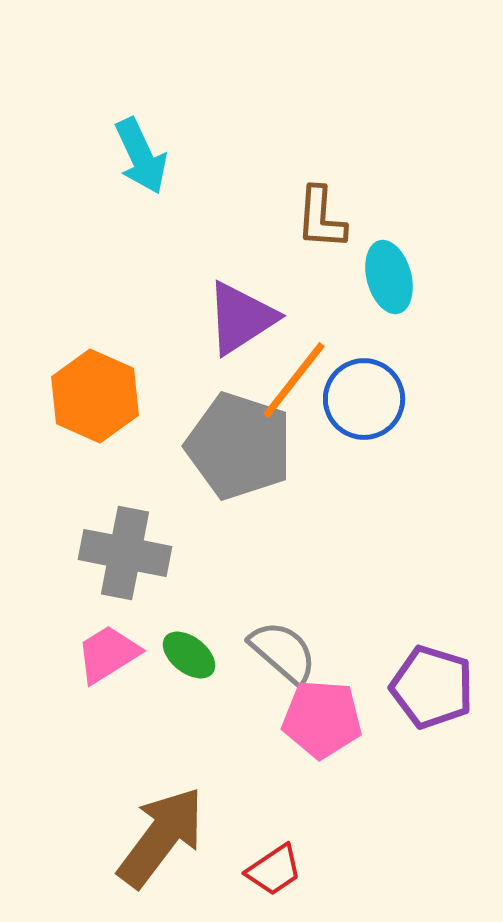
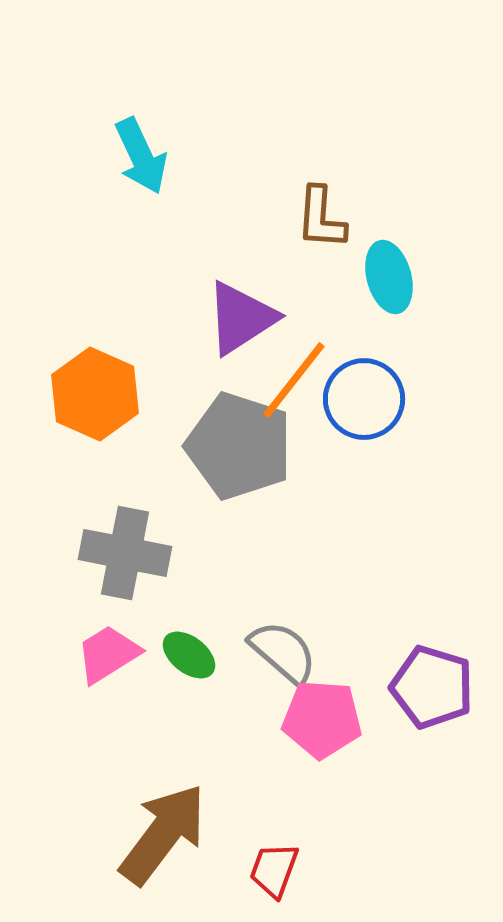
orange hexagon: moved 2 px up
brown arrow: moved 2 px right, 3 px up
red trapezoid: rotated 144 degrees clockwise
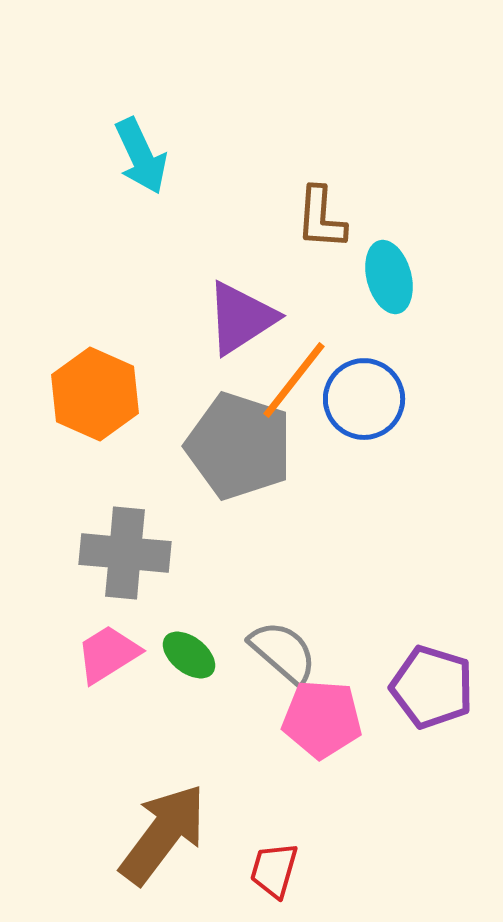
gray cross: rotated 6 degrees counterclockwise
red trapezoid: rotated 4 degrees counterclockwise
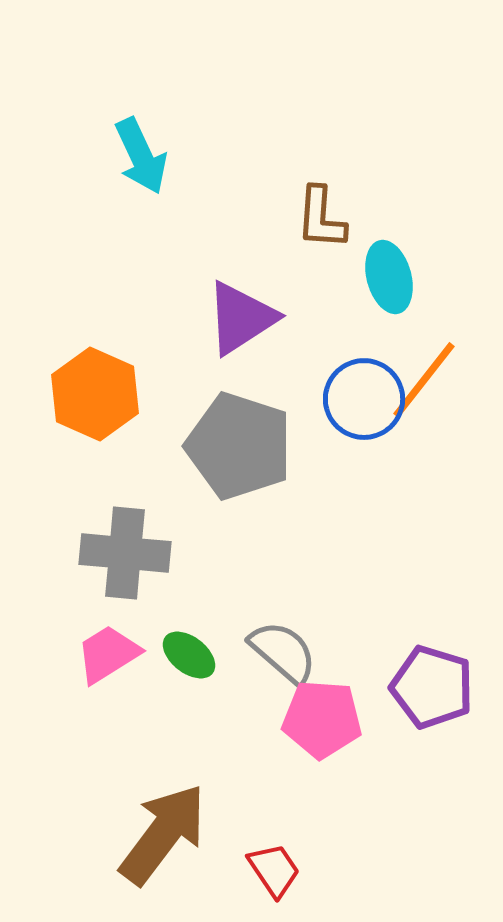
orange line: moved 130 px right
red trapezoid: rotated 130 degrees clockwise
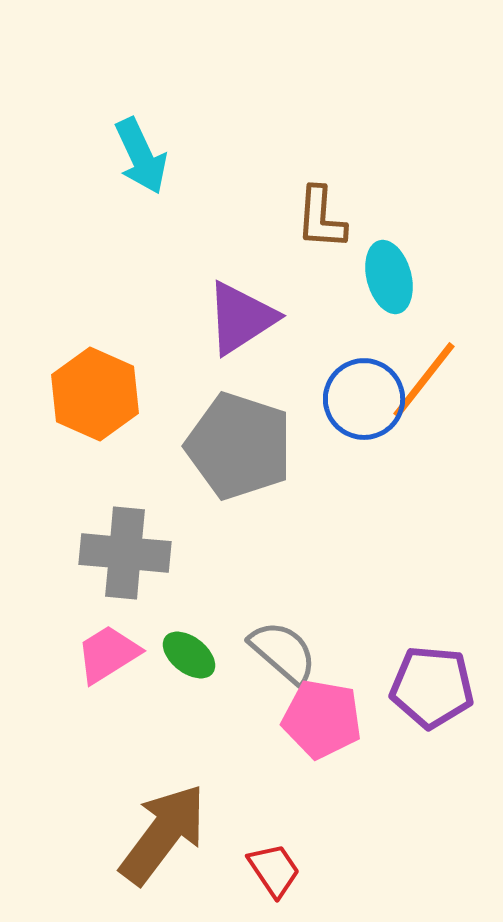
purple pentagon: rotated 12 degrees counterclockwise
pink pentagon: rotated 6 degrees clockwise
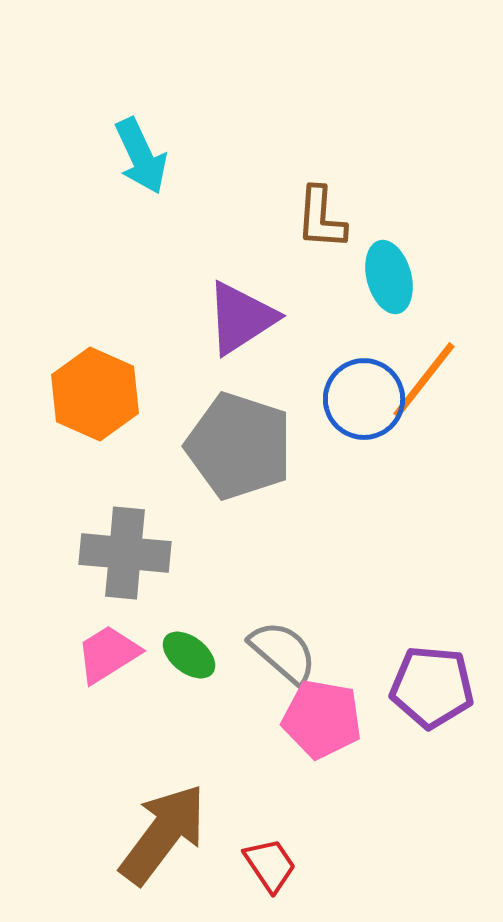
red trapezoid: moved 4 px left, 5 px up
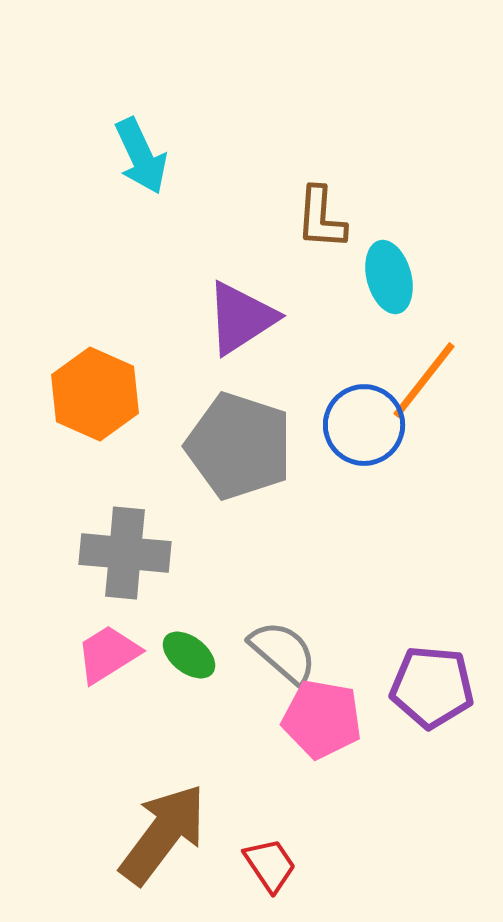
blue circle: moved 26 px down
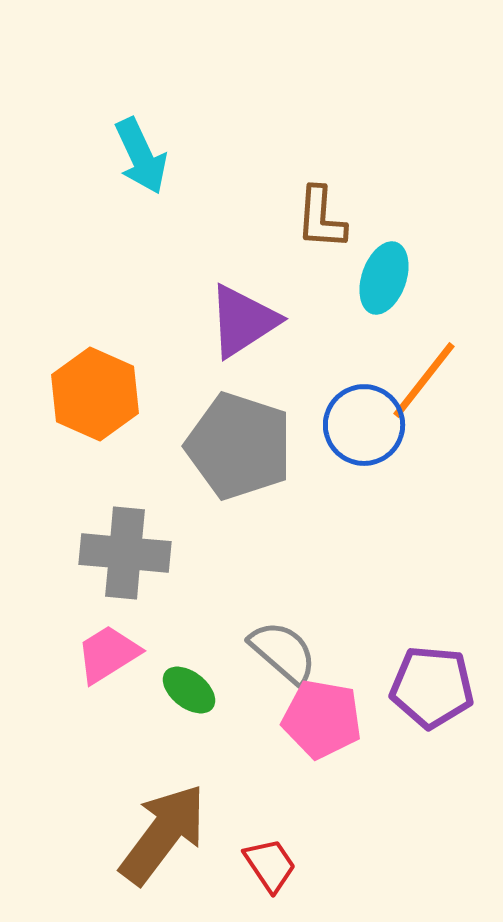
cyan ellipse: moved 5 px left, 1 px down; rotated 34 degrees clockwise
purple triangle: moved 2 px right, 3 px down
green ellipse: moved 35 px down
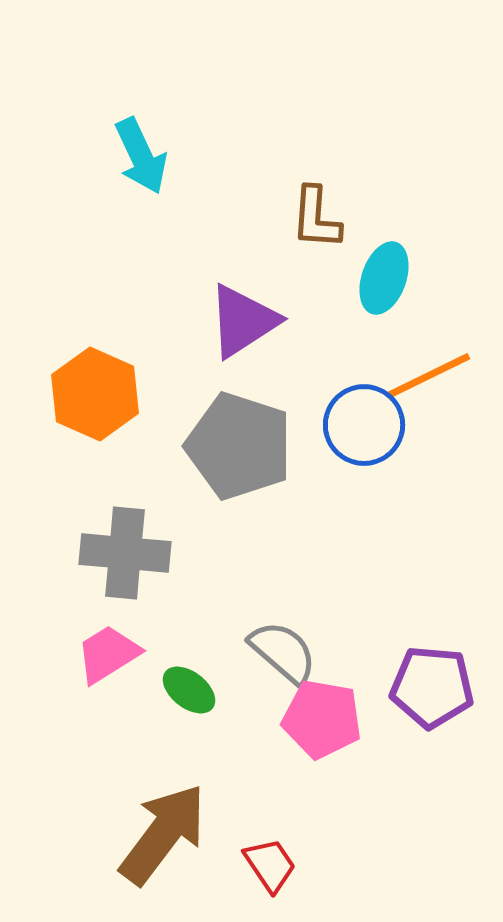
brown L-shape: moved 5 px left
orange line: moved 4 px right, 4 px up; rotated 26 degrees clockwise
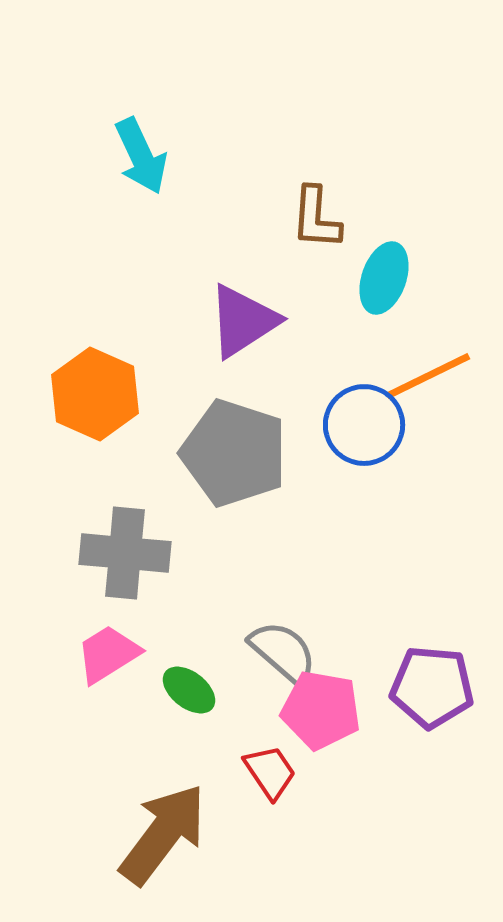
gray pentagon: moved 5 px left, 7 px down
pink pentagon: moved 1 px left, 9 px up
red trapezoid: moved 93 px up
